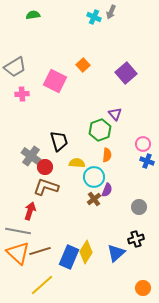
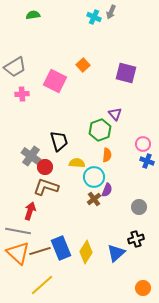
purple square: rotated 35 degrees counterclockwise
blue rectangle: moved 8 px left, 9 px up; rotated 45 degrees counterclockwise
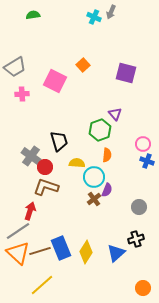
gray line: rotated 45 degrees counterclockwise
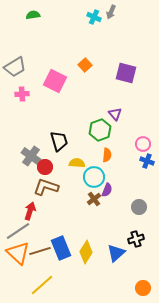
orange square: moved 2 px right
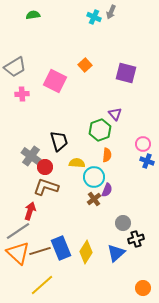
gray circle: moved 16 px left, 16 px down
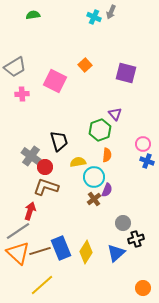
yellow semicircle: moved 1 px right, 1 px up; rotated 14 degrees counterclockwise
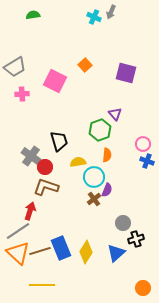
yellow line: rotated 40 degrees clockwise
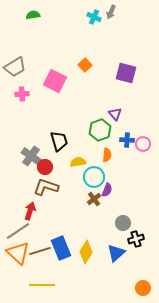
blue cross: moved 20 px left, 21 px up; rotated 16 degrees counterclockwise
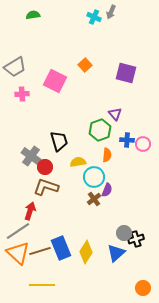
gray circle: moved 1 px right, 10 px down
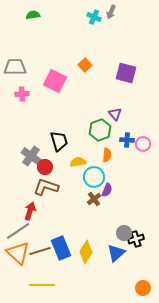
gray trapezoid: rotated 150 degrees counterclockwise
